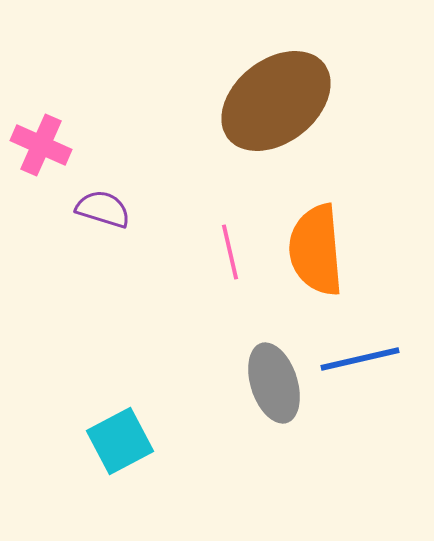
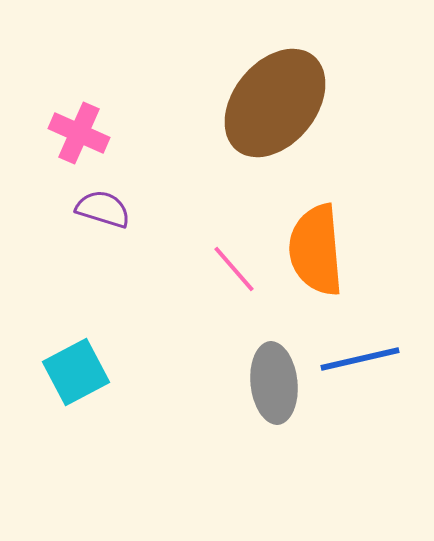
brown ellipse: moved 1 px left, 2 px down; rotated 13 degrees counterclockwise
pink cross: moved 38 px right, 12 px up
pink line: moved 4 px right, 17 px down; rotated 28 degrees counterclockwise
gray ellipse: rotated 12 degrees clockwise
cyan square: moved 44 px left, 69 px up
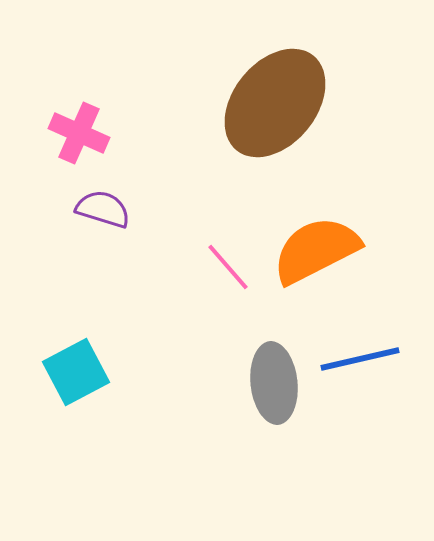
orange semicircle: rotated 68 degrees clockwise
pink line: moved 6 px left, 2 px up
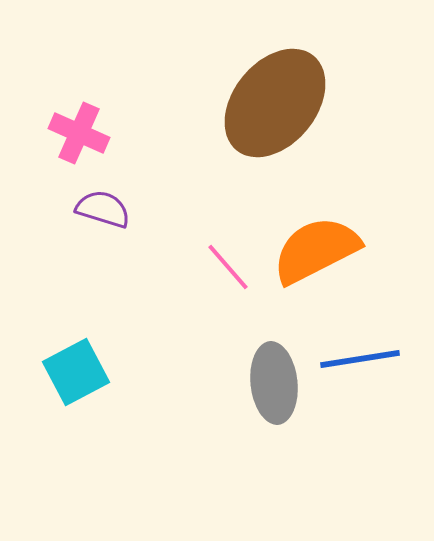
blue line: rotated 4 degrees clockwise
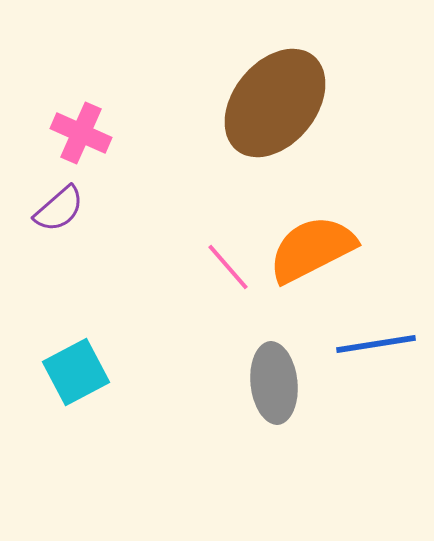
pink cross: moved 2 px right
purple semicircle: moved 44 px left; rotated 122 degrees clockwise
orange semicircle: moved 4 px left, 1 px up
blue line: moved 16 px right, 15 px up
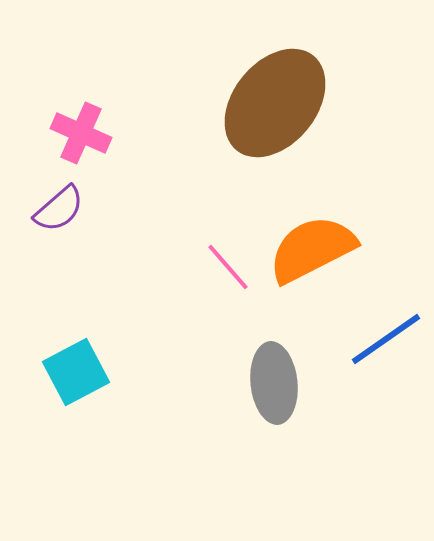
blue line: moved 10 px right, 5 px up; rotated 26 degrees counterclockwise
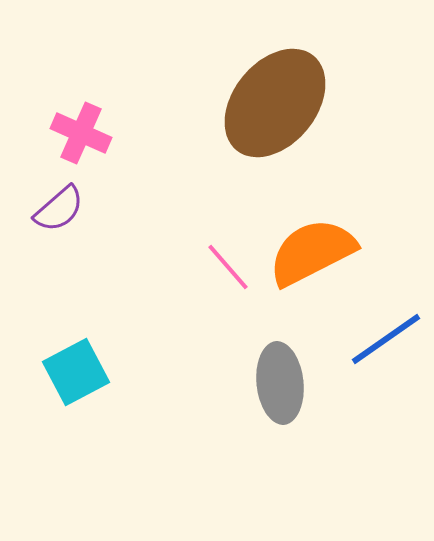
orange semicircle: moved 3 px down
gray ellipse: moved 6 px right
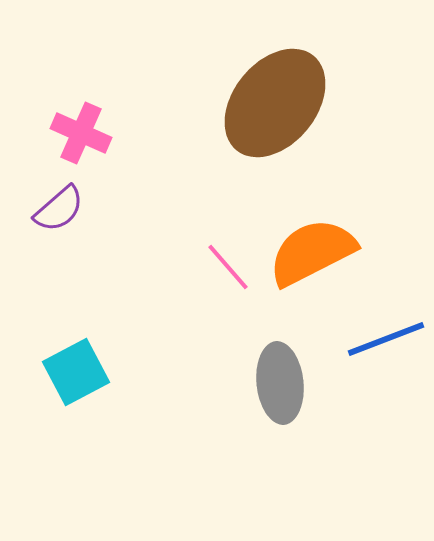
blue line: rotated 14 degrees clockwise
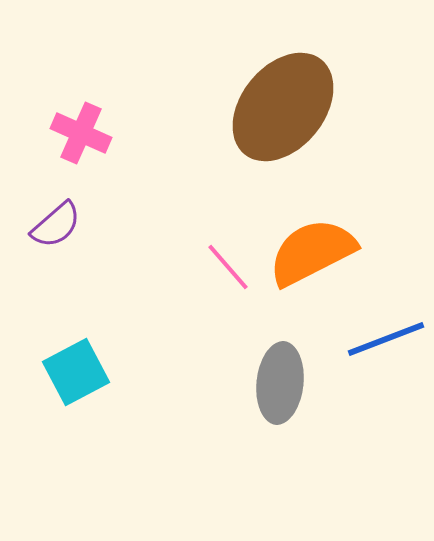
brown ellipse: moved 8 px right, 4 px down
purple semicircle: moved 3 px left, 16 px down
gray ellipse: rotated 12 degrees clockwise
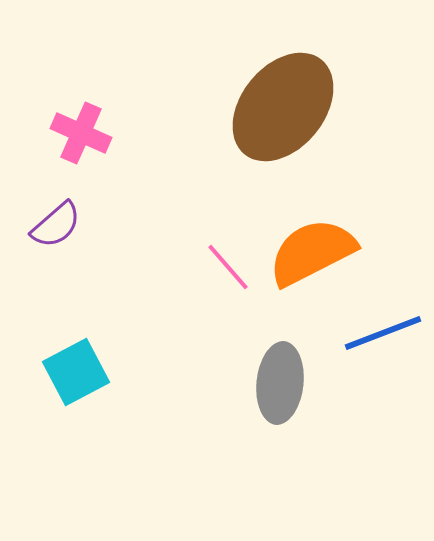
blue line: moved 3 px left, 6 px up
